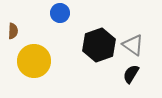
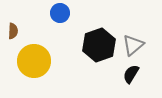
gray triangle: rotated 45 degrees clockwise
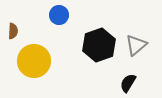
blue circle: moved 1 px left, 2 px down
gray triangle: moved 3 px right
black semicircle: moved 3 px left, 9 px down
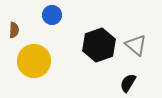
blue circle: moved 7 px left
brown semicircle: moved 1 px right, 1 px up
gray triangle: rotated 40 degrees counterclockwise
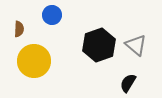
brown semicircle: moved 5 px right, 1 px up
